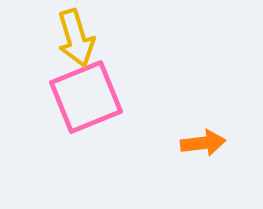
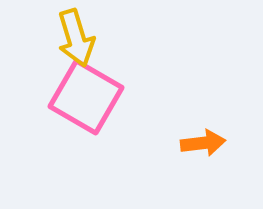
pink square: rotated 38 degrees counterclockwise
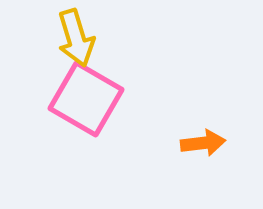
pink square: moved 2 px down
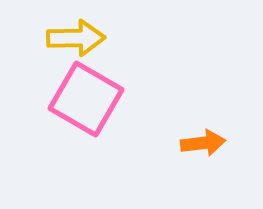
yellow arrow: rotated 74 degrees counterclockwise
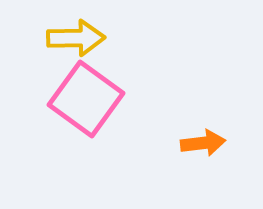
pink square: rotated 6 degrees clockwise
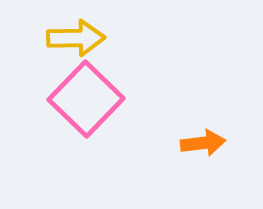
pink square: rotated 8 degrees clockwise
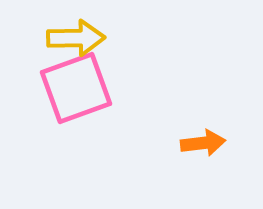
pink square: moved 10 px left, 11 px up; rotated 26 degrees clockwise
